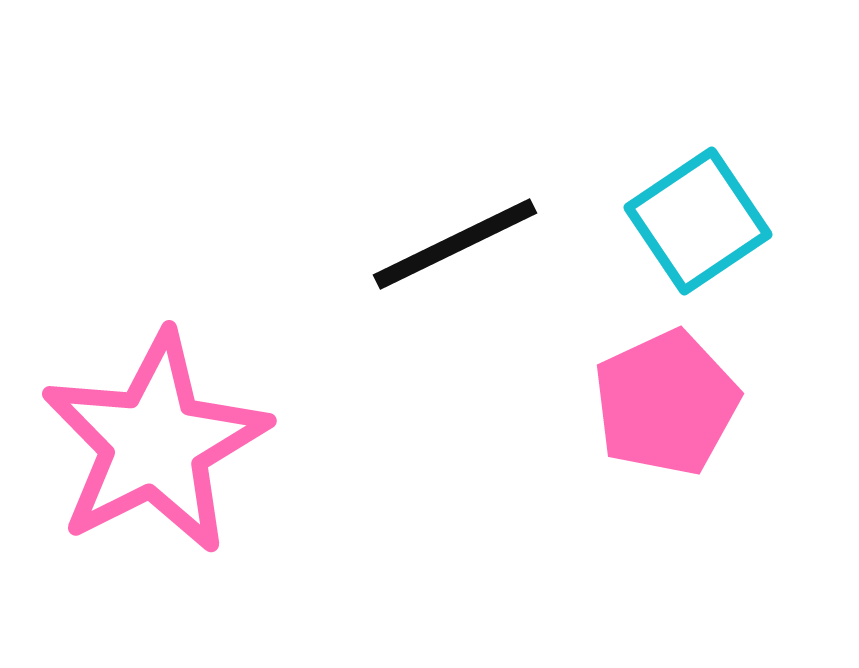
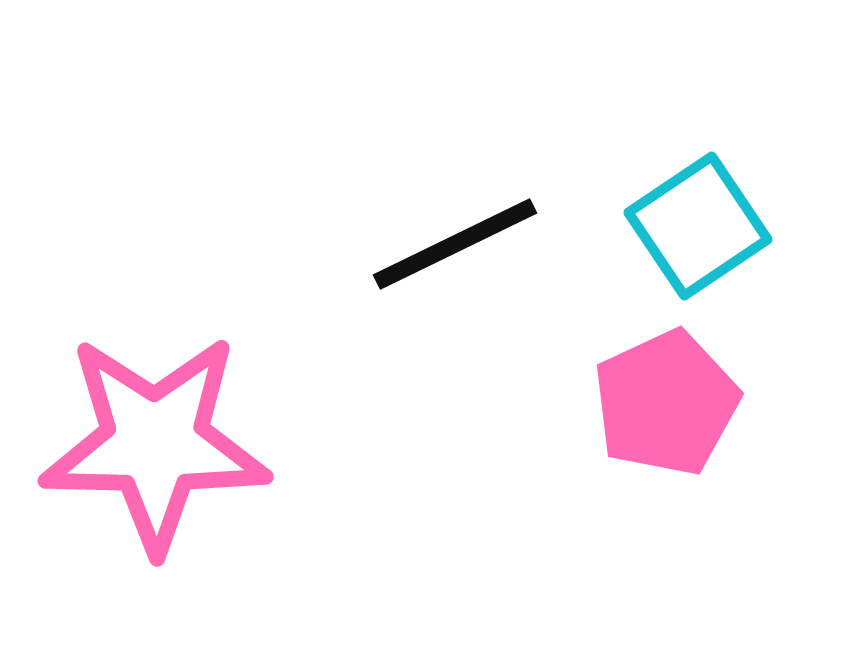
cyan square: moved 5 px down
pink star: rotated 28 degrees clockwise
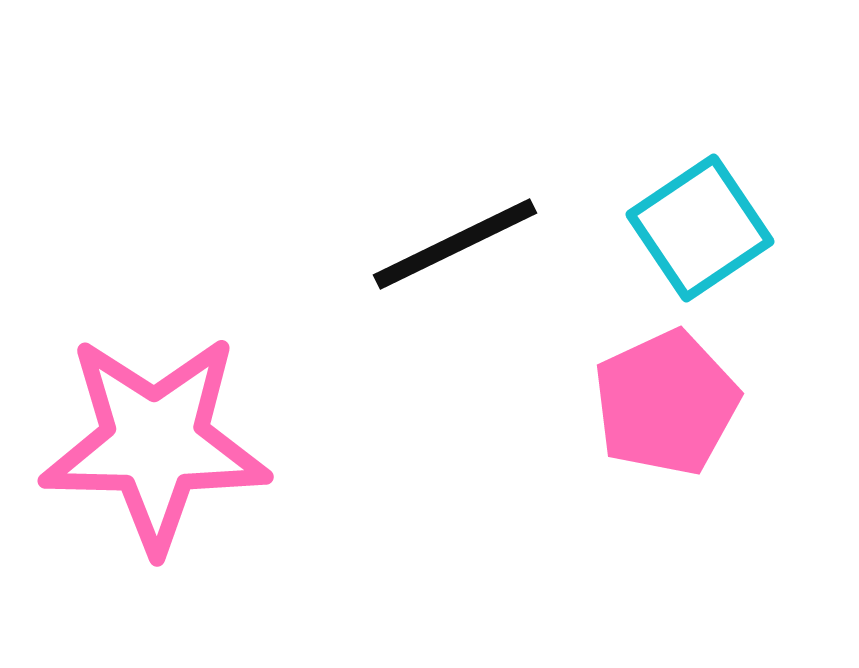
cyan square: moved 2 px right, 2 px down
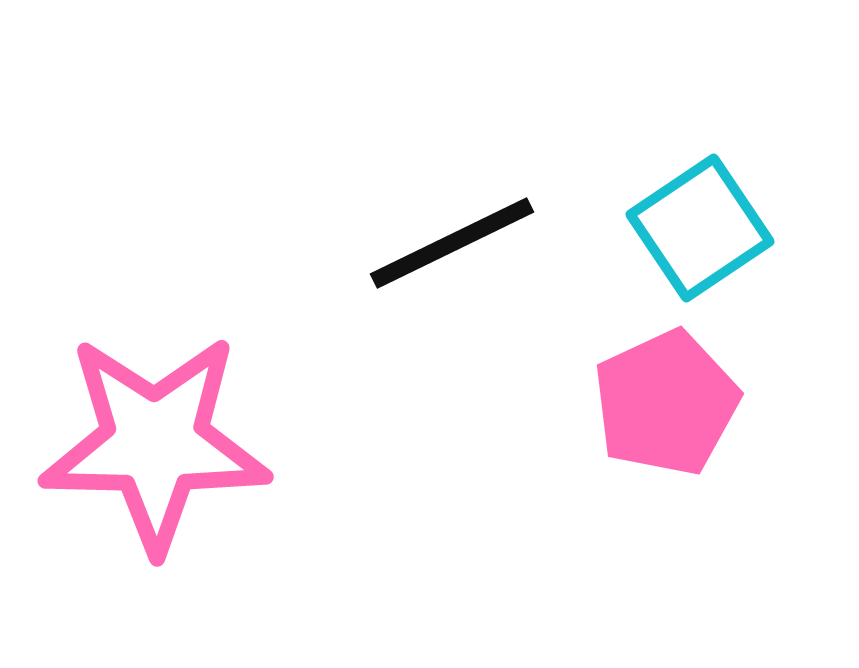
black line: moved 3 px left, 1 px up
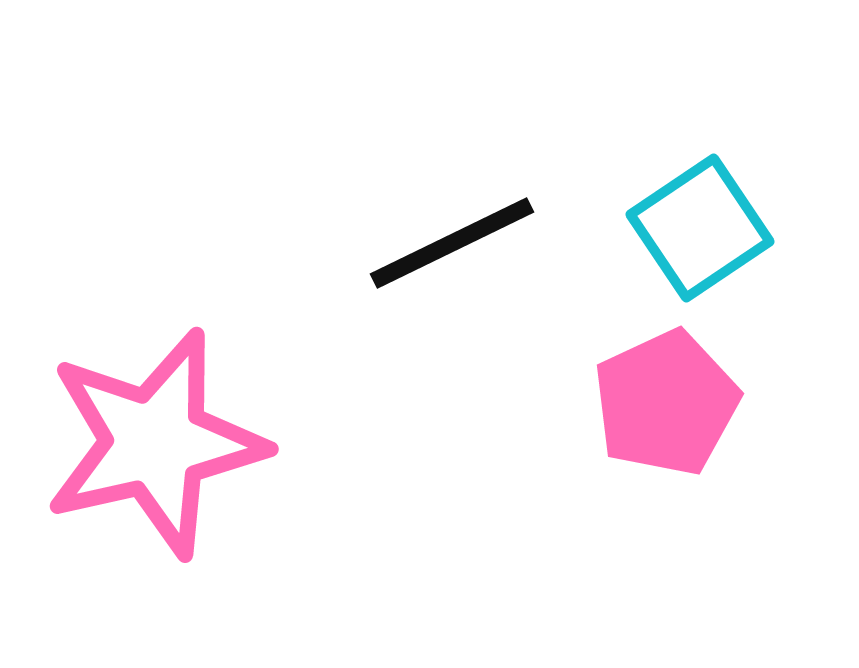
pink star: rotated 14 degrees counterclockwise
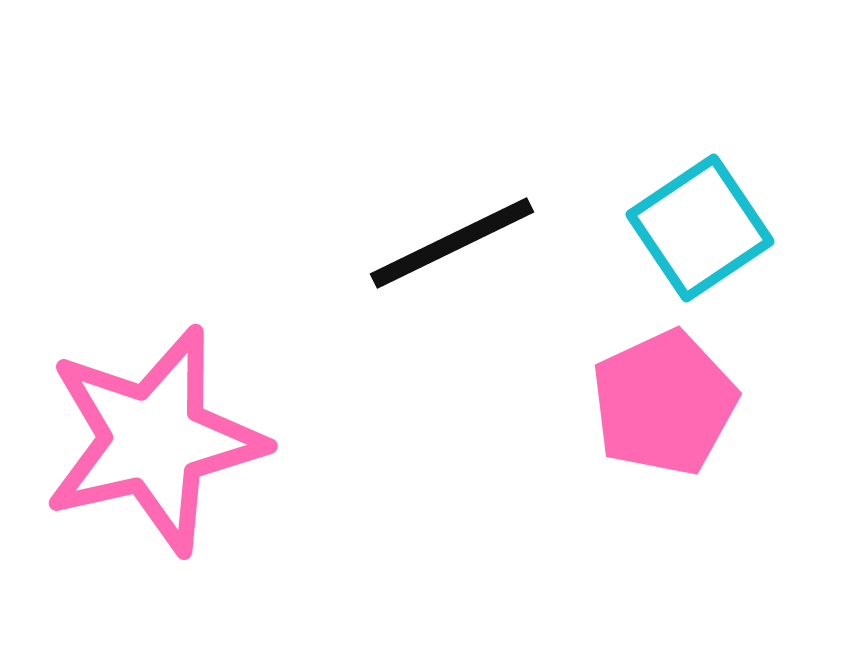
pink pentagon: moved 2 px left
pink star: moved 1 px left, 3 px up
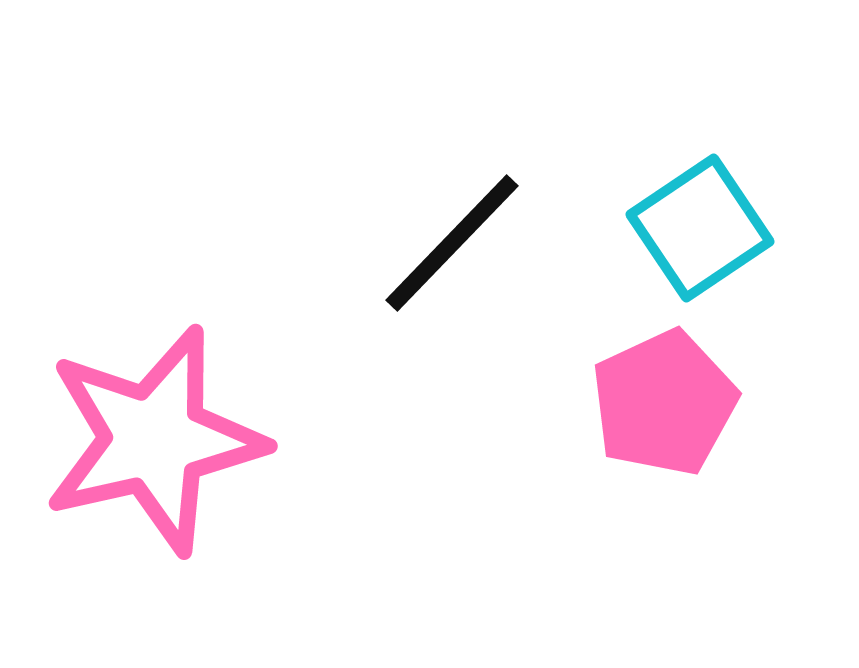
black line: rotated 20 degrees counterclockwise
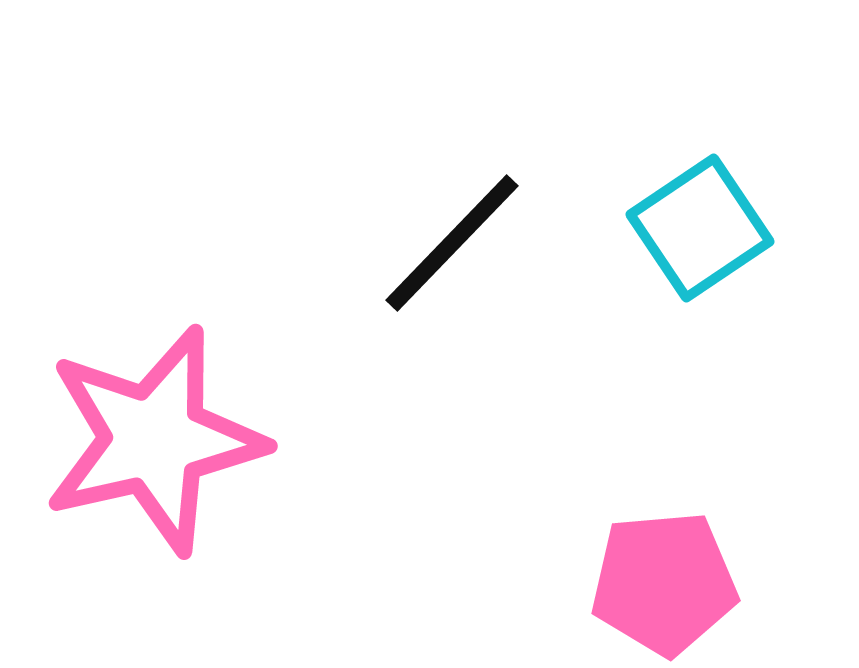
pink pentagon: moved 180 px down; rotated 20 degrees clockwise
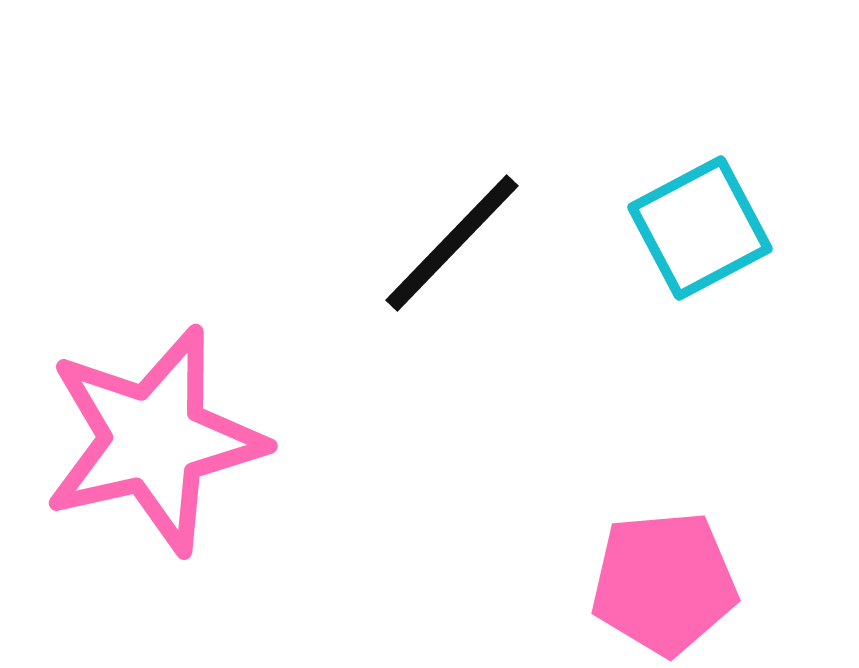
cyan square: rotated 6 degrees clockwise
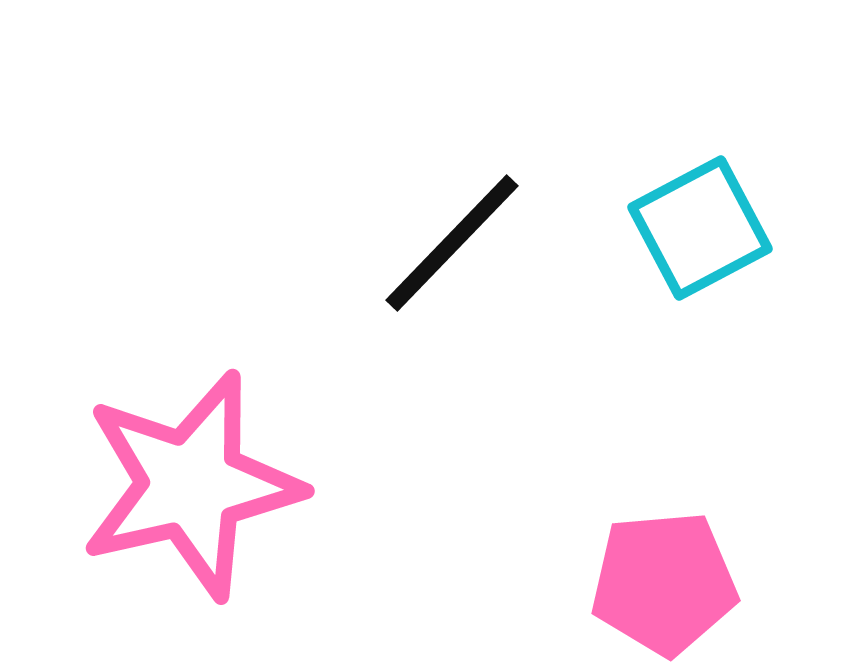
pink star: moved 37 px right, 45 px down
